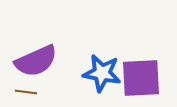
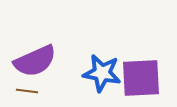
purple semicircle: moved 1 px left
brown line: moved 1 px right, 1 px up
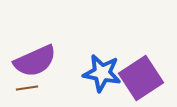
purple square: rotated 30 degrees counterclockwise
brown line: moved 3 px up; rotated 15 degrees counterclockwise
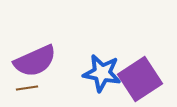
purple square: moved 1 px left, 1 px down
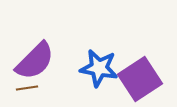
purple semicircle: rotated 21 degrees counterclockwise
blue star: moved 3 px left, 5 px up
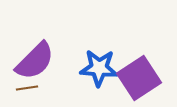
blue star: rotated 6 degrees counterclockwise
purple square: moved 1 px left, 1 px up
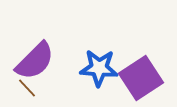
purple square: moved 2 px right
brown line: rotated 55 degrees clockwise
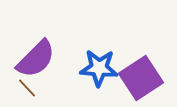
purple semicircle: moved 1 px right, 2 px up
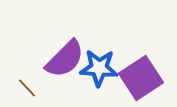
purple semicircle: moved 29 px right
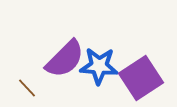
blue star: moved 2 px up
